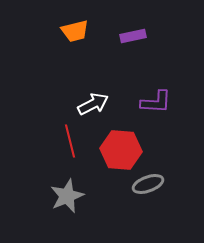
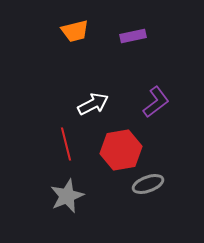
purple L-shape: rotated 40 degrees counterclockwise
red line: moved 4 px left, 3 px down
red hexagon: rotated 15 degrees counterclockwise
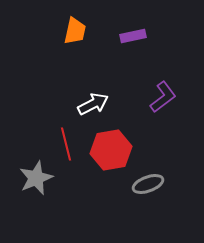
orange trapezoid: rotated 64 degrees counterclockwise
purple L-shape: moved 7 px right, 5 px up
red hexagon: moved 10 px left
gray star: moved 31 px left, 18 px up
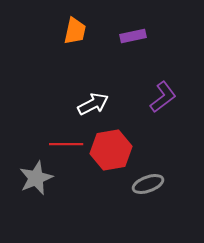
red line: rotated 76 degrees counterclockwise
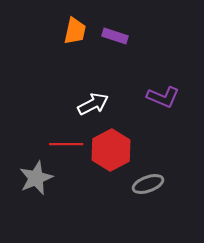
purple rectangle: moved 18 px left; rotated 30 degrees clockwise
purple L-shape: rotated 60 degrees clockwise
red hexagon: rotated 18 degrees counterclockwise
